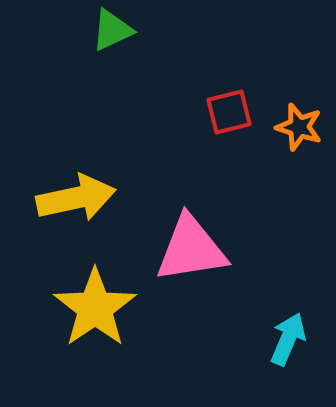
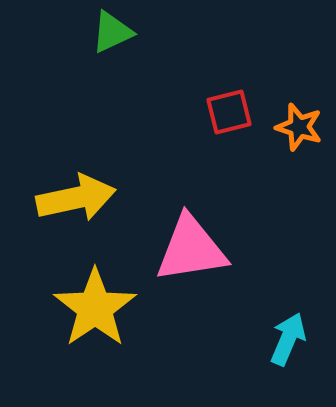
green triangle: moved 2 px down
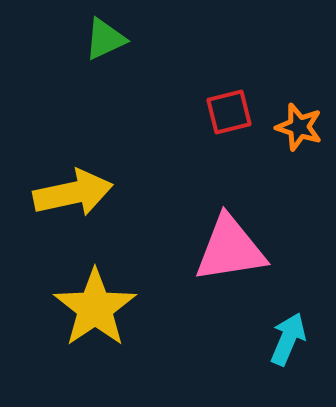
green triangle: moved 7 px left, 7 px down
yellow arrow: moved 3 px left, 5 px up
pink triangle: moved 39 px right
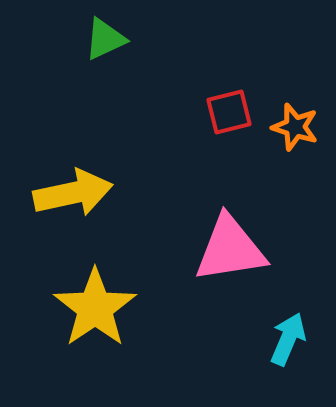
orange star: moved 4 px left
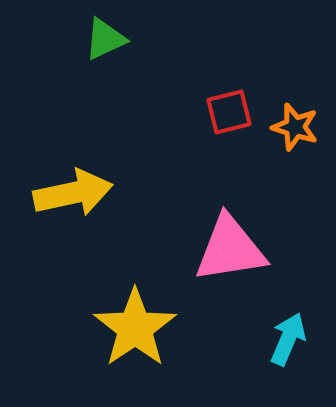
yellow star: moved 40 px right, 20 px down
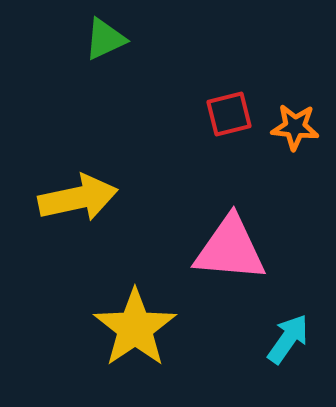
red square: moved 2 px down
orange star: rotated 12 degrees counterclockwise
yellow arrow: moved 5 px right, 5 px down
pink triangle: rotated 14 degrees clockwise
cyan arrow: rotated 12 degrees clockwise
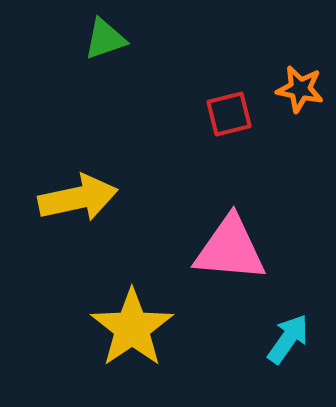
green triangle: rotated 6 degrees clockwise
orange star: moved 5 px right, 38 px up; rotated 6 degrees clockwise
yellow star: moved 3 px left
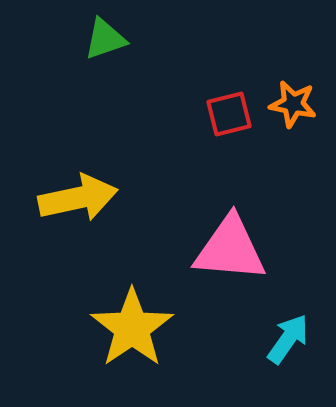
orange star: moved 7 px left, 15 px down
